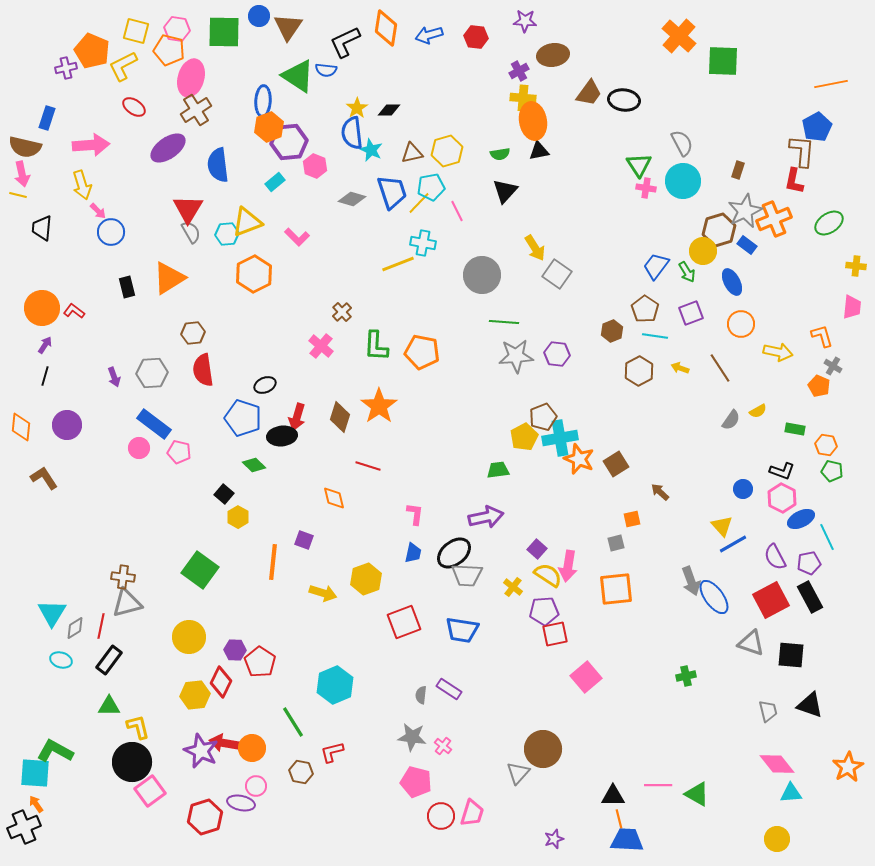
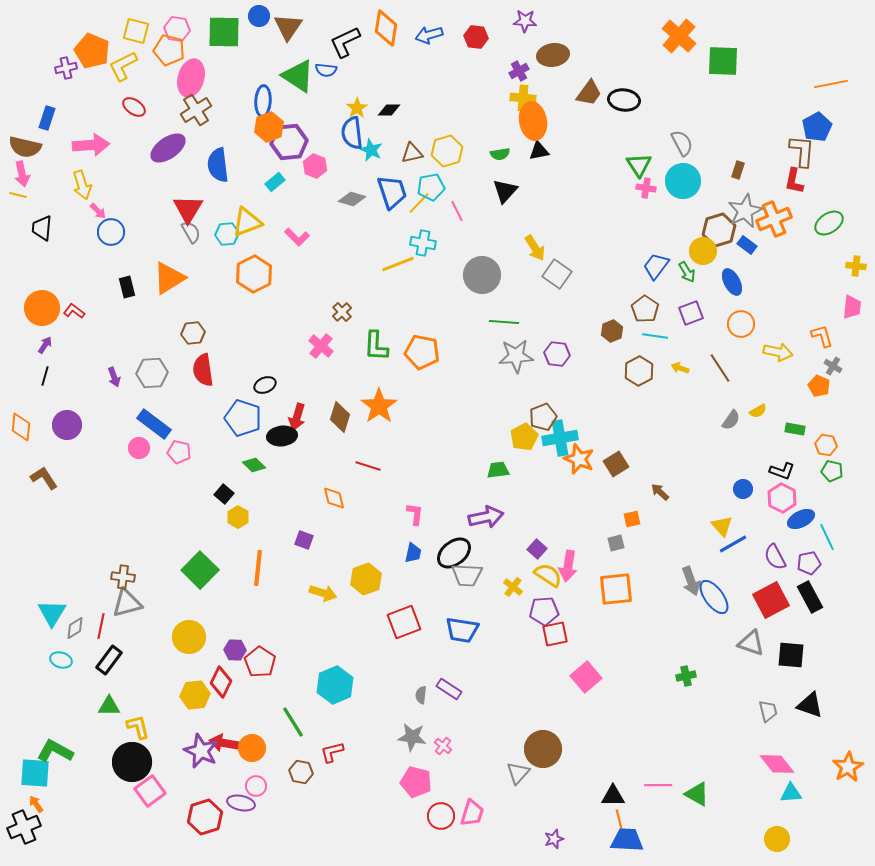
orange line at (273, 562): moved 15 px left, 6 px down
green square at (200, 570): rotated 9 degrees clockwise
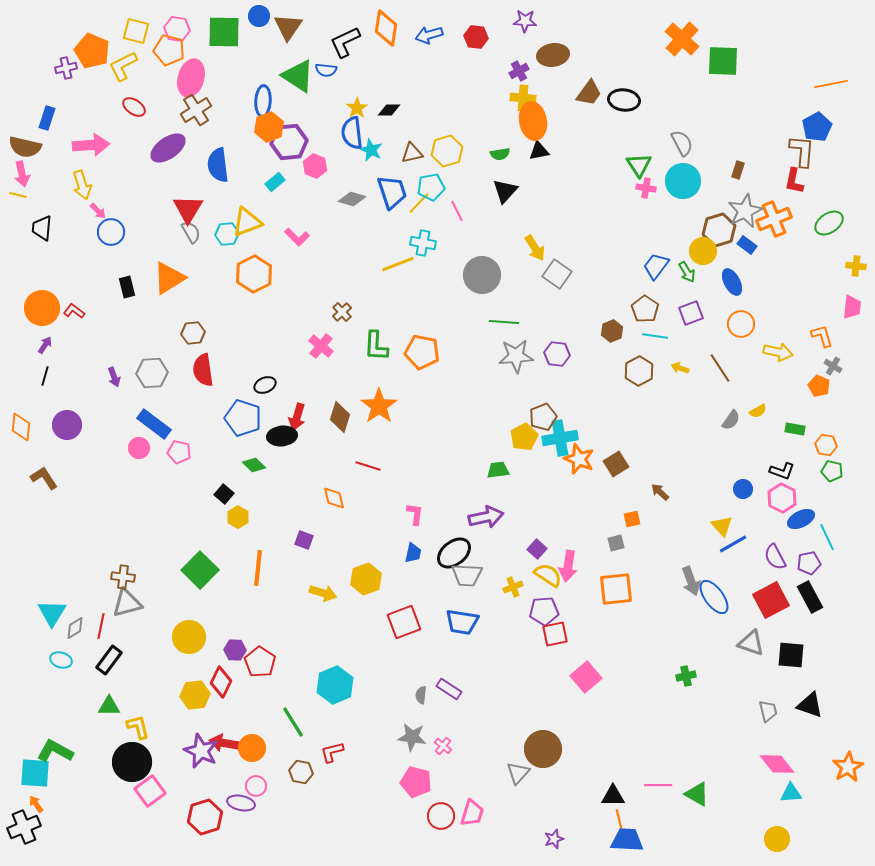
orange cross at (679, 36): moved 3 px right, 3 px down
yellow cross at (513, 587): rotated 30 degrees clockwise
blue trapezoid at (462, 630): moved 8 px up
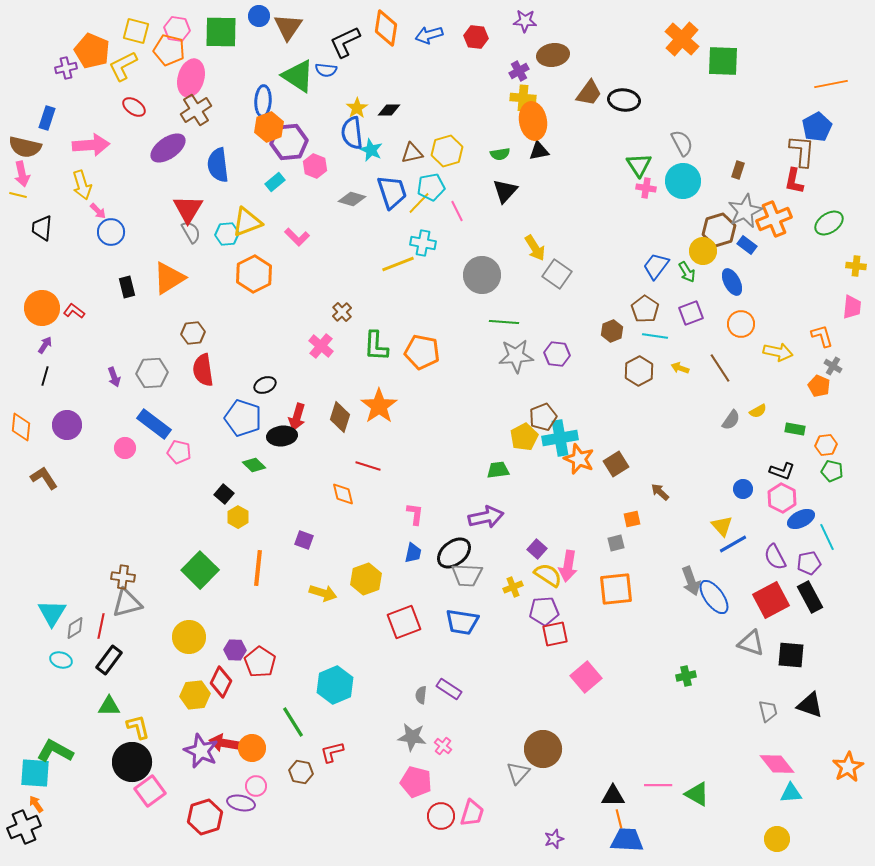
green square at (224, 32): moved 3 px left
orange hexagon at (826, 445): rotated 15 degrees counterclockwise
pink circle at (139, 448): moved 14 px left
orange diamond at (334, 498): moved 9 px right, 4 px up
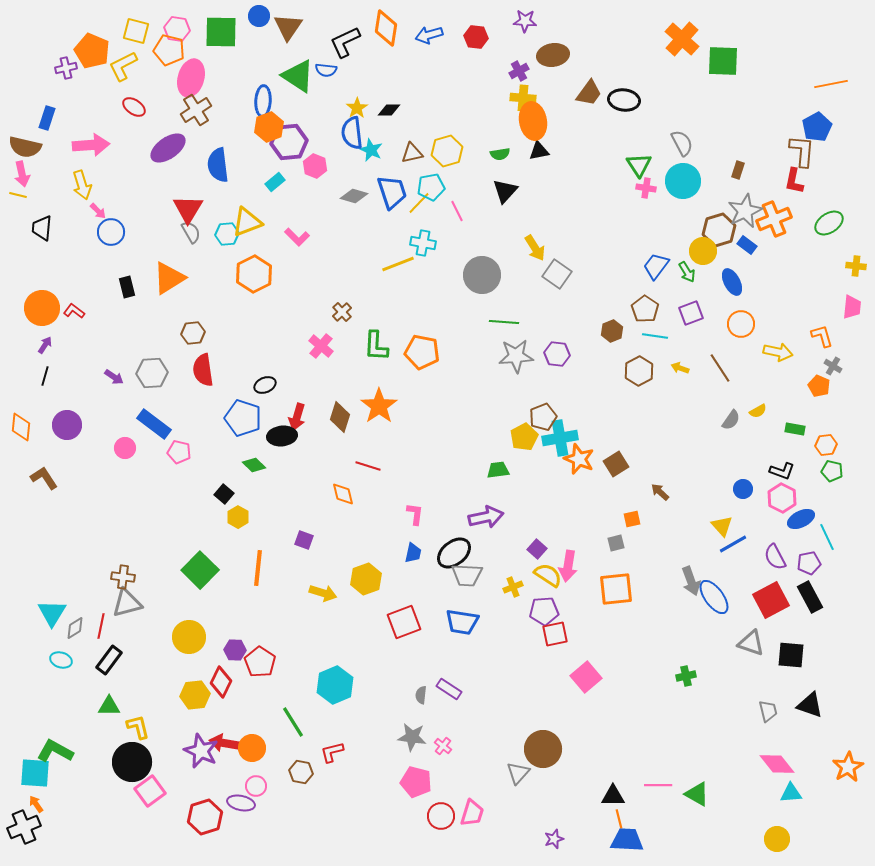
gray diamond at (352, 199): moved 2 px right, 3 px up
purple arrow at (114, 377): rotated 36 degrees counterclockwise
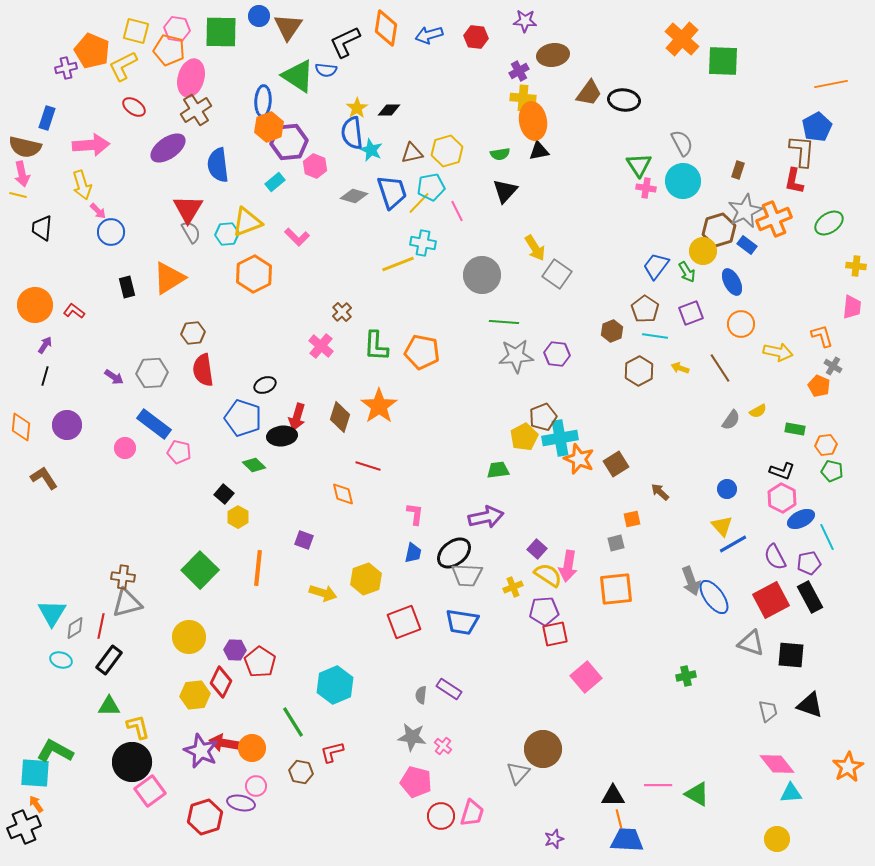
orange circle at (42, 308): moved 7 px left, 3 px up
blue circle at (743, 489): moved 16 px left
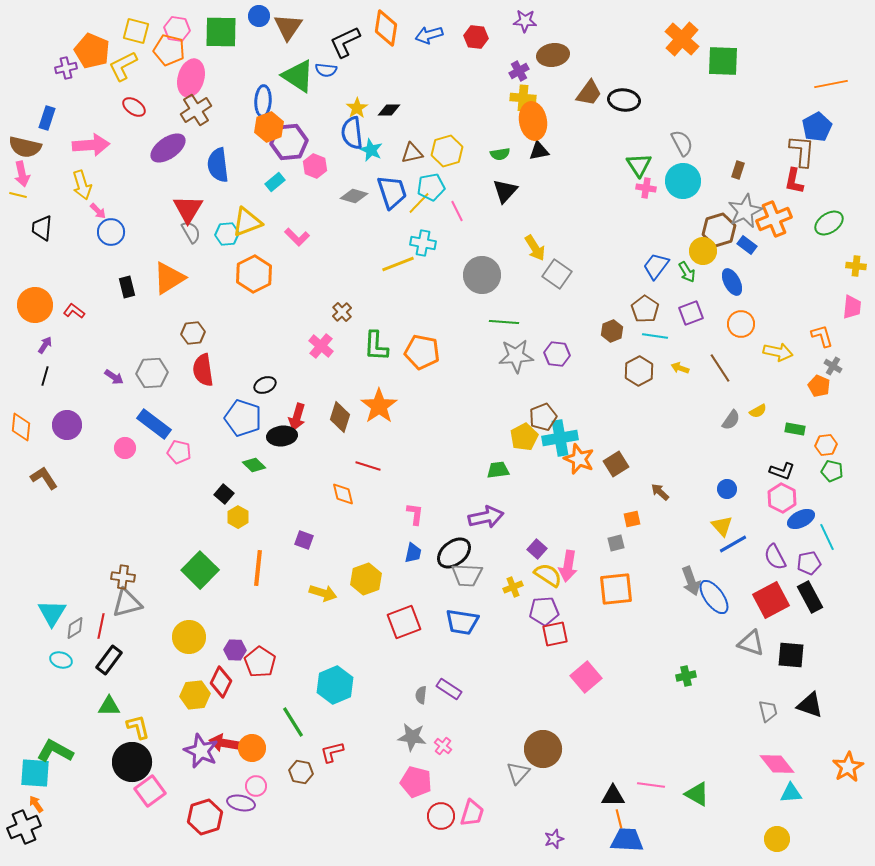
pink line at (658, 785): moved 7 px left; rotated 8 degrees clockwise
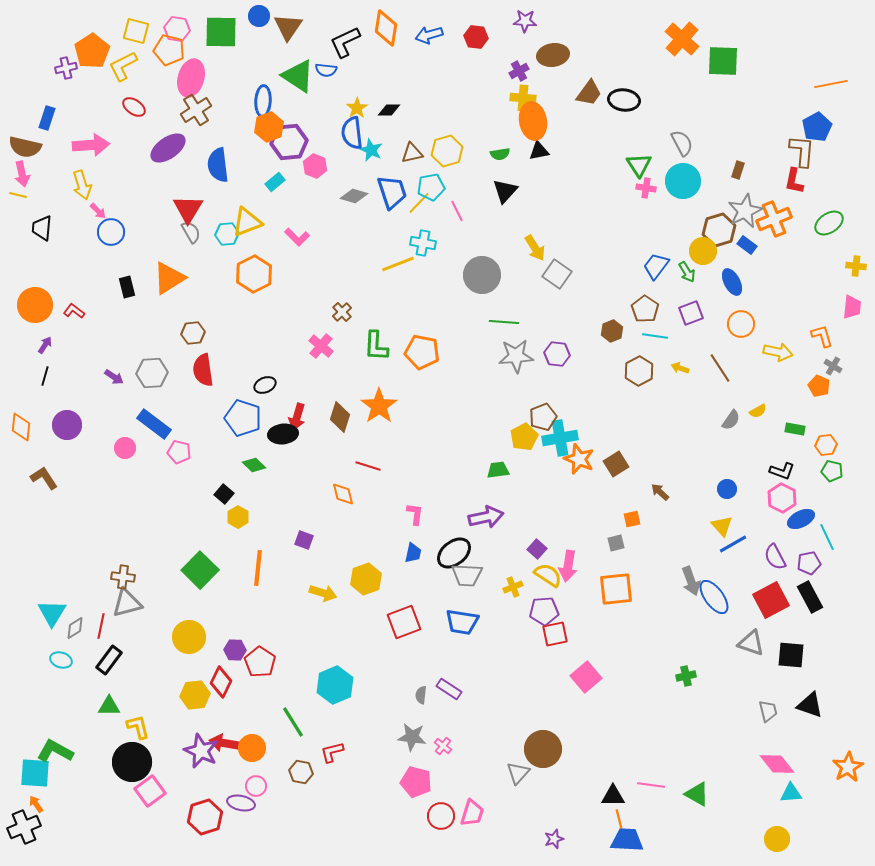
orange pentagon at (92, 51): rotated 16 degrees clockwise
black ellipse at (282, 436): moved 1 px right, 2 px up
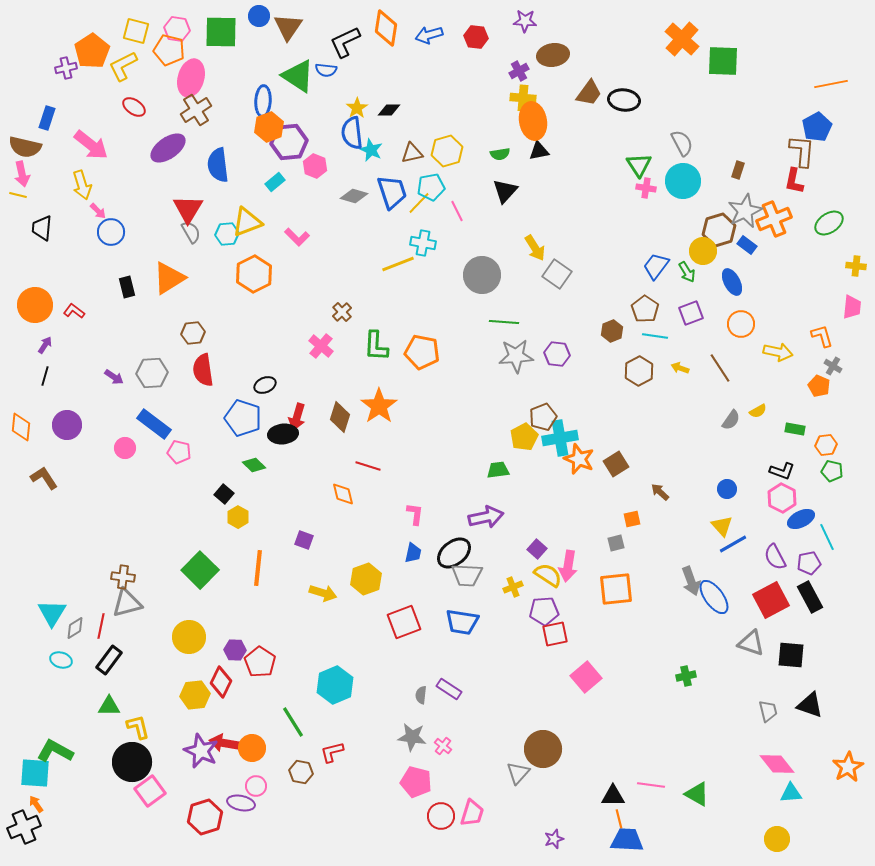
pink arrow at (91, 145): rotated 42 degrees clockwise
